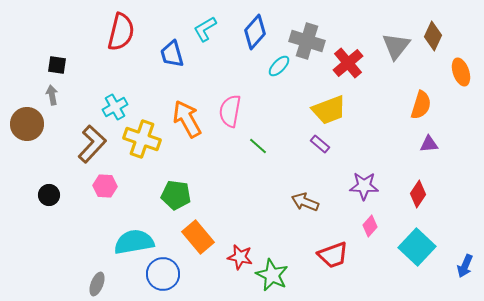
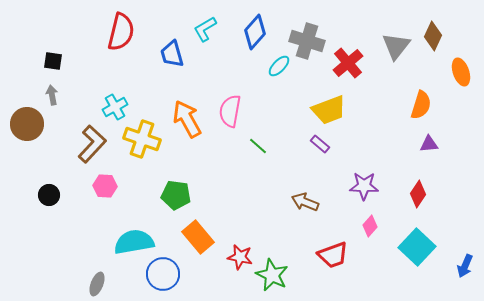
black square: moved 4 px left, 4 px up
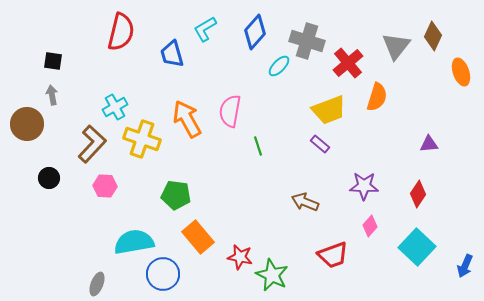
orange semicircle: moved 44 px left, 8 px up
green line: rotated 30 degrees clockwise
black circle: moved 17 px up
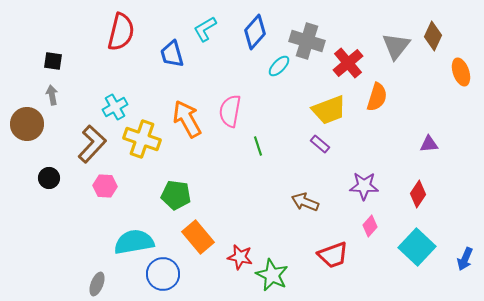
blue arrow: moved 7 px up
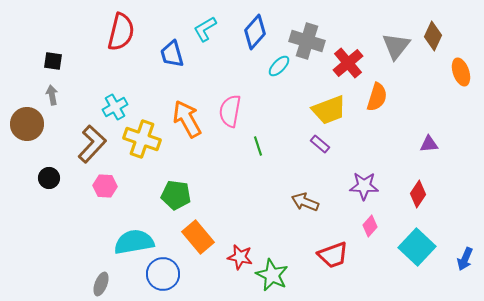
gray ellipse: moved 4 px right
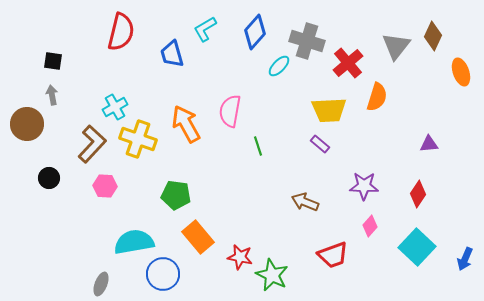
yellow trapezoid: rotated 18 degrees clockwise
orange arrow: moved 1 px left, 5 px down
yellow cross: moved 4 px left
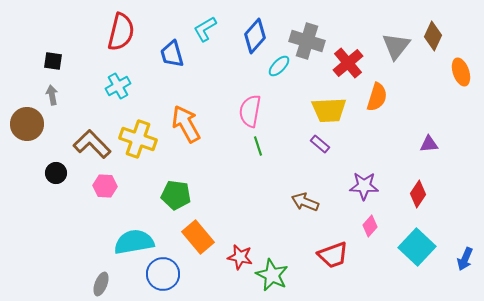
blue diamond: moved 4 px down
cyan cross: moved 3 px right, 21 px up
pink semicircle: moved 20 px right
brown L-shape: rotated 87 degrees counterclockwise
black circle: moved 7 px right, 5 px up
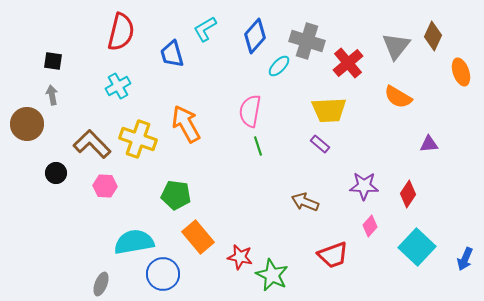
orange semicircle: moved 21 px right; rotated 104 degrees clockwise
red diamond: moved 10 px left
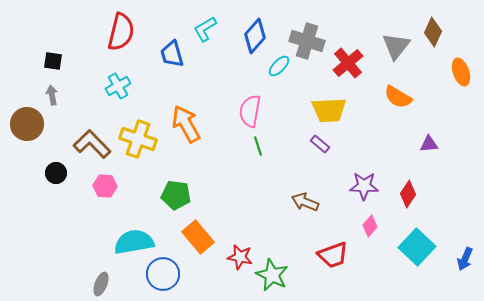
brown diamond: moved 4 px up
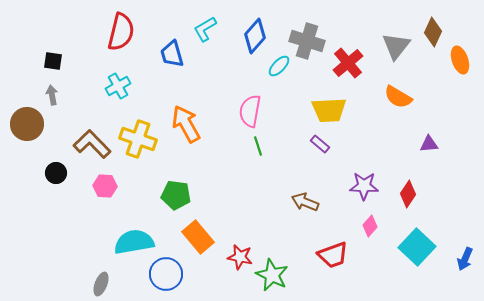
orange ellipse: moved 1 px left, 12 px up
blue circle: moved 3 px right
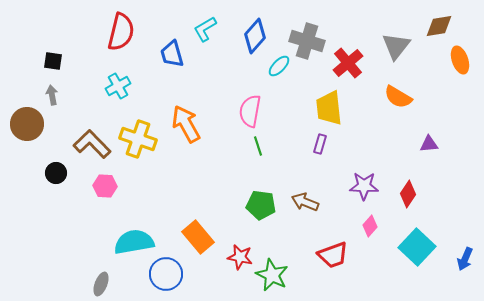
brown diamond: moved 6 px right, 6 px up; rotated 56 degrees clockwise
yellow trapezoid: moved 2 px up; rotated 87 degrees clockwise
purple rectangle: rotated 66 degrees clockwise
green pentagon: moved 85 px right, 10 px down
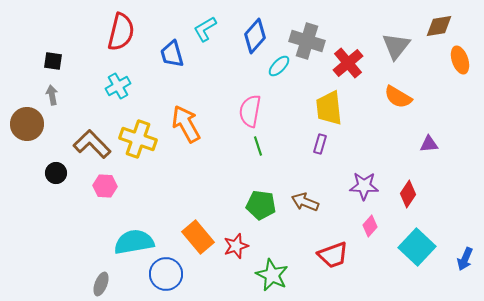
red star: moved 4 px left, 11 px up; rotated 30 degrees counterclockwise
